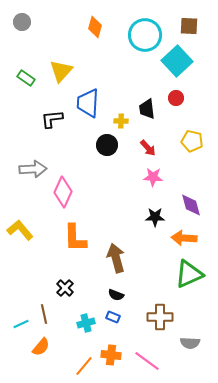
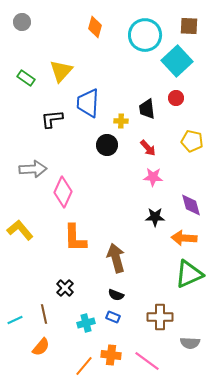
cyan line: moved 6 px left, 4 px up
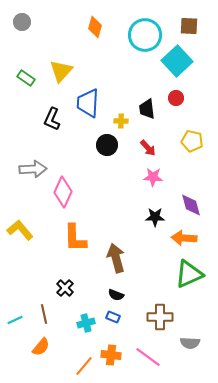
black L-shape: rotated 60 degrees counterclockwise
pink line: moved 1 px right, 4 px up
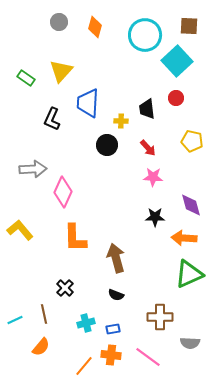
gray circle: moved 37 px right
blue rectangle: moved 12 px down; rotated 32 degrees counterclockwise
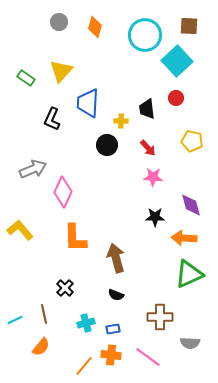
gray arrow: rotated 20 degrees counterclockwise
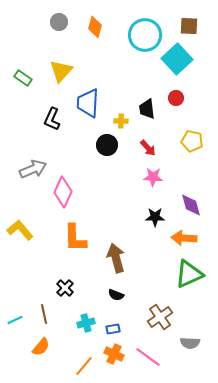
cyan square: moved 2 px up
green rectangle: moved 3 px left
brown cross: rotated 35 degrees counterclockwise
orange cross: moved 3 px right, 1 px up; rotated 18 degrees clockwise
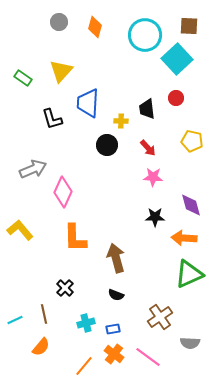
black L-shape: rotated 40 degrees counterclockwise
orange cross: rotated 12 degrees clockwise
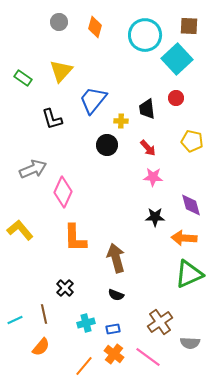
blue trapezoid: moved 5 px right, 3 px up; rotated 36 degrees clockwise
brown cross: moved 5 px down
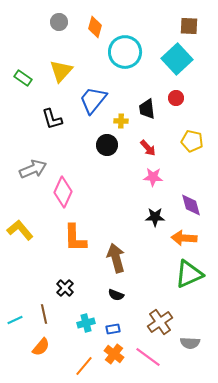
cyan circle: moved 20 px left, 17 px down
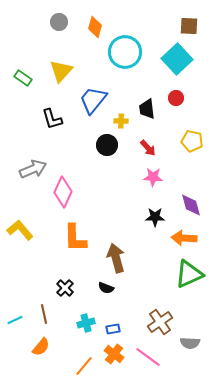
black semicircle: moved 10 px left, 7 px up
